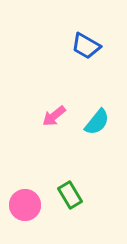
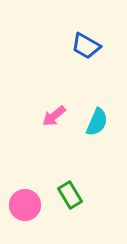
cyan semicircle: rotated 16 degrees counterclockwise
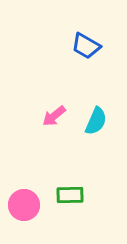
cyan semicircle: moved 1 px left, 1 px up
green rectangle: rotated 60 degrees counterclockwise
pink circle: moved 1 px left
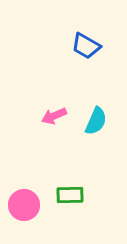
pink arrow: rotated 15 degrees clockwise
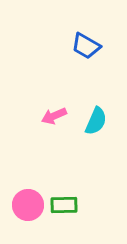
green rectangle: moved 6 px left, 10 px down
pink circle: moved 4 px right
